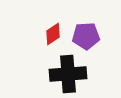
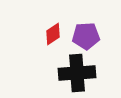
black cross: moved 9 px right, 1 px up
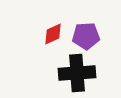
red diamond: rotated 10 degrees clockwise
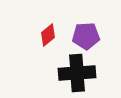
red diamond: moved 5 px left, 1 px down; rotated 15 degrees counterclockwise
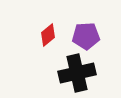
black cross: rotated 9 degrees counterclockwise
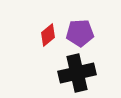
purple pentagon: moved 6 px left, 3 px up
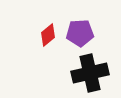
black cross: moved 13 px right
